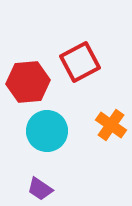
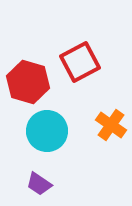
red hexagon: rotated 21 degrees clockwise
purple trapezoid: moved 1 px left, 5 px up
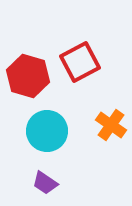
red hexagon: moved 6 px up
purple trapezoid: moved 6 px right, 1 px up
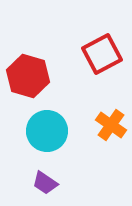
red square: moved 22 px right, 8 px up
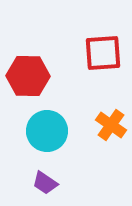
red square: moved 1 px right, 1 px up; rotated 24 degrees clockwise
red hexagon: rotated 15 degrees counterclockwise
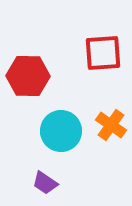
cyan circle: moved 14 px right
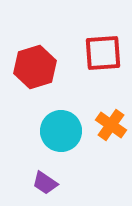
red hexagon: moved 7 px right, 9 px up; rotated 18 degrees counterclockwise
